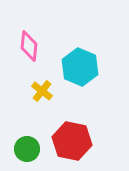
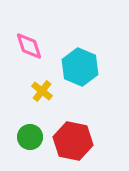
pink diamond: rotated 24 degrees counterclockwise
red hexagon: moved 1 px right
green circle: moved 3 px right, 12 px up
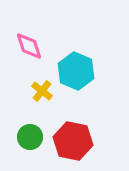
cyan hexagon: moved 4 px left, 4 px down
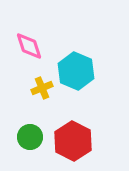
yellow cross: moved 3 px up; rotated 30 degrees clockwise
red hexagon: rotated 15 degrees clockwise
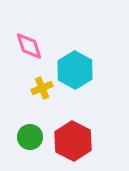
cyan hexagon: moved 1 px left, 1 px up; rotated 6 degrees clockwise
